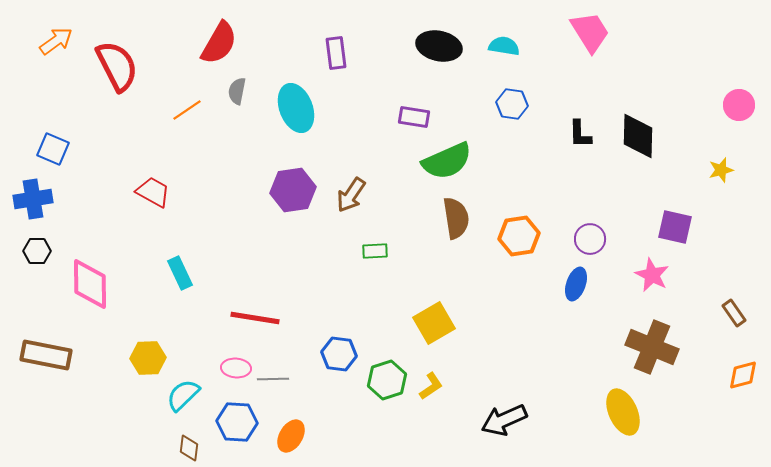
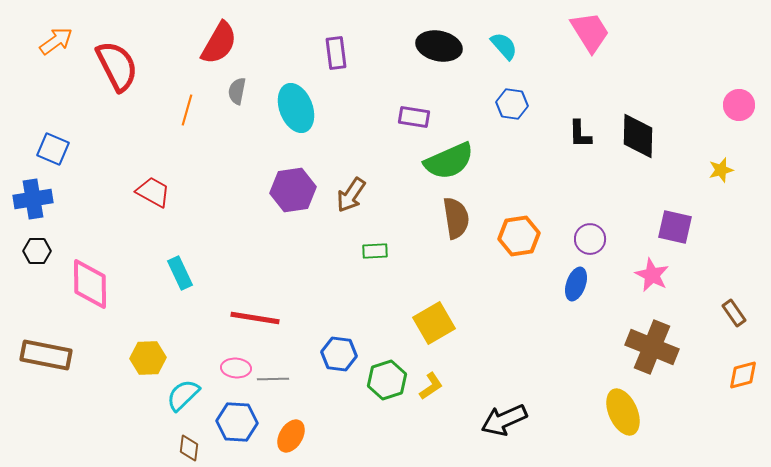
cyan semicircle at (504, 46): rotated 40 degrees clockwise
orange line at (187, 110): rotated 40 degrees counterclockwise
green semicircle at (447, 161): moved 2 px right
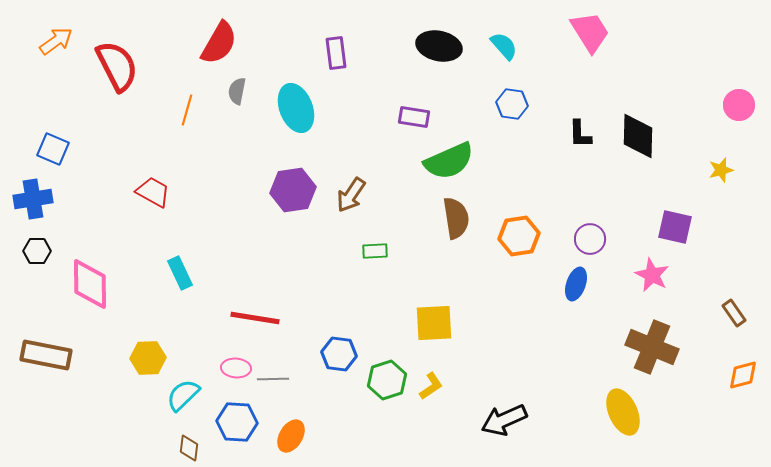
yellow square at (434, 323): rotated 27 degrees clockwise
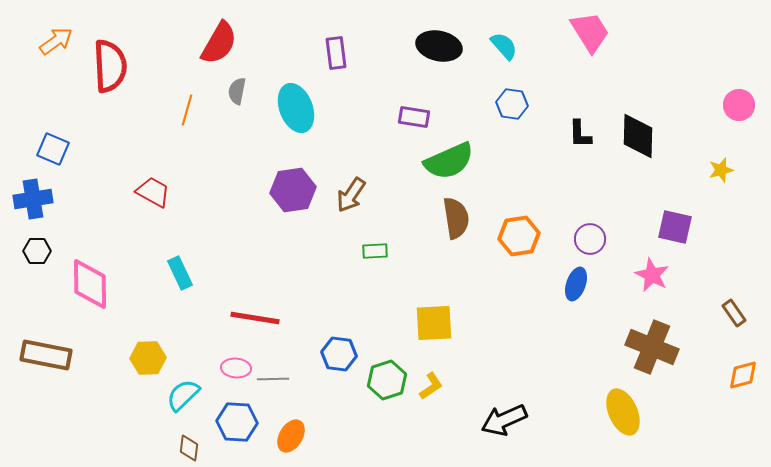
red semicircle at (117, 66): moved 7 px left; rotated 24 degrees clockwise
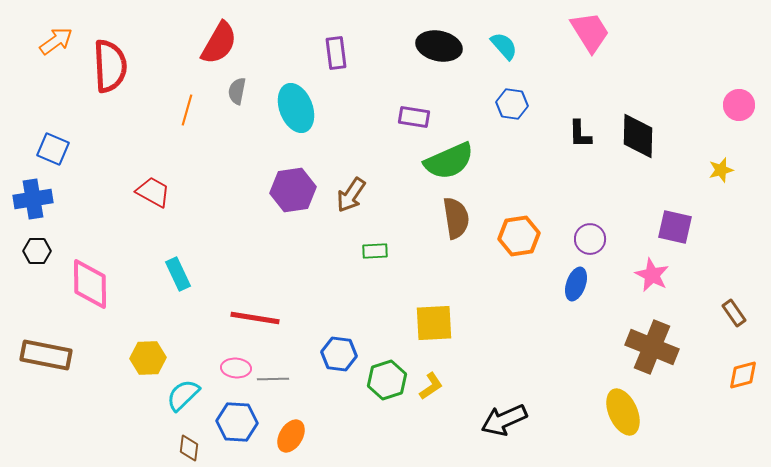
cyan rectangle at (180, 273): moved 2 px left, 1 px down
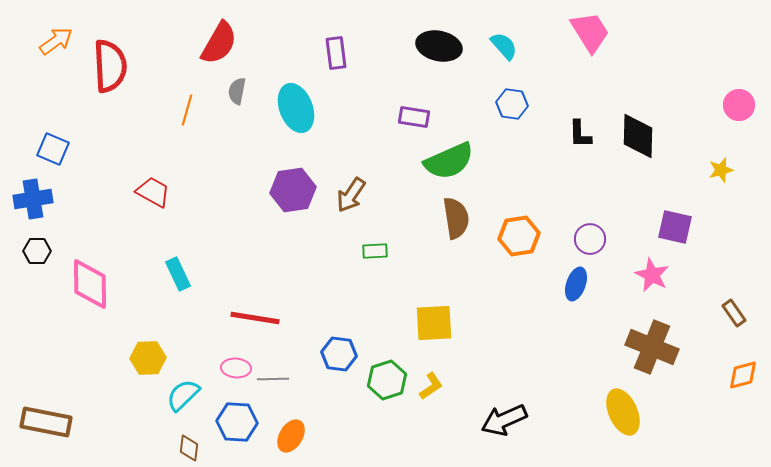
brown rectangle at (46, 355): moved 67 px down
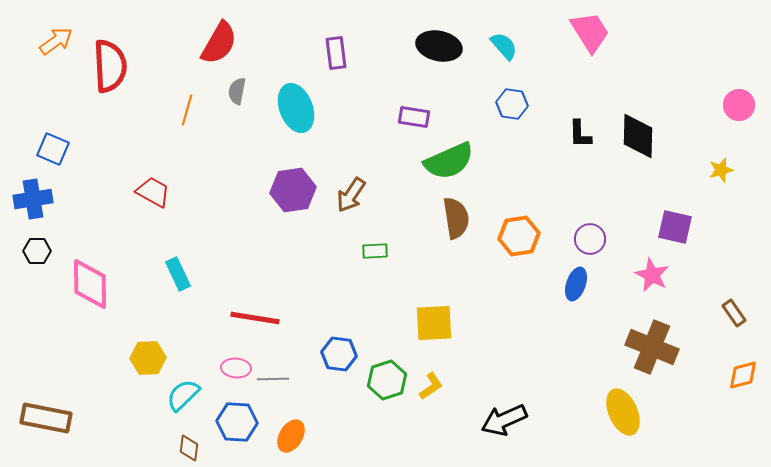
brown rectangle at (46, 422): moved 4 px up
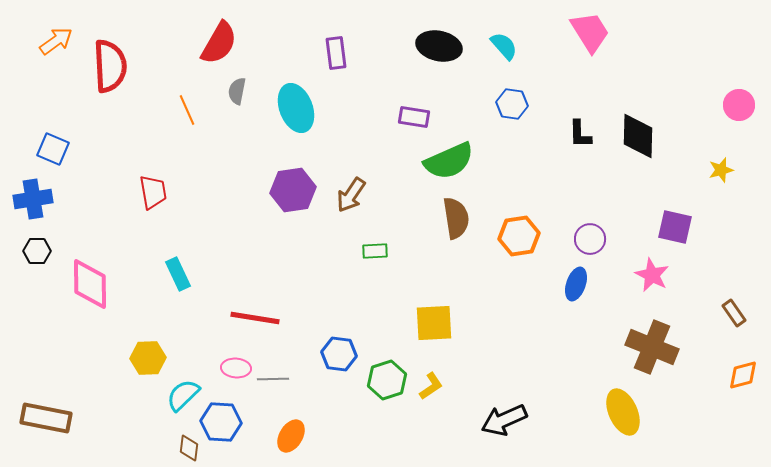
orange line at (187, 110): rotated 40 degrees counterclockwise
red trapezoid at (153, 192): rotated 51 degrees clockwise
blue hexagon at (237, 422): moved 16 px left
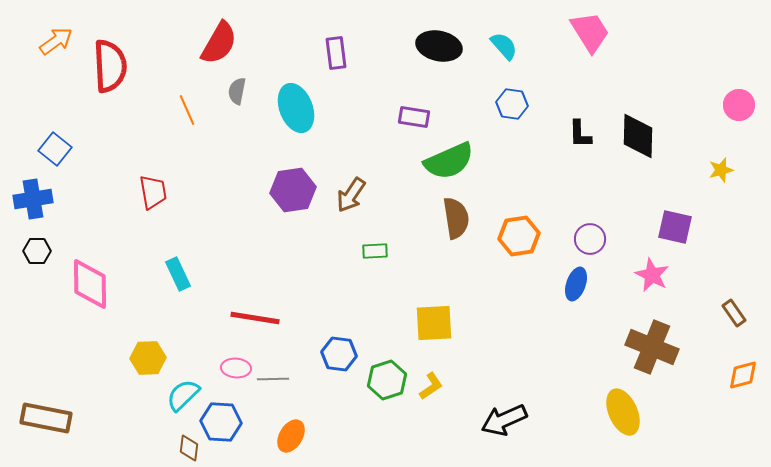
blue square at (53, 149): moved 2 px right; rotated 16 degrees clockwise
